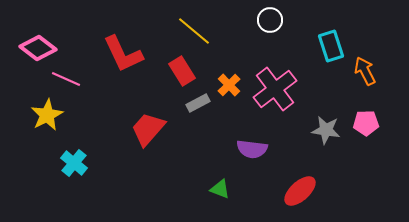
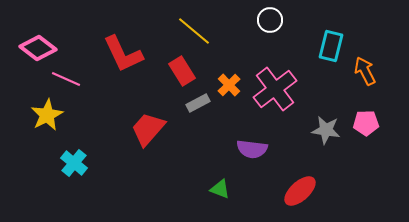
cyan rectangle: rotated 32 degrees clockwise
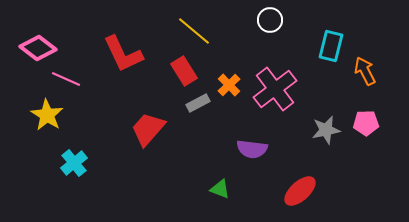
red rectangle: moved 2 px right
yellow star: rotated 12 degrees counterclockwise
gray star: rotated 20 degrees counterclockwise
cyan cross: rotated 12 degrees clockwise
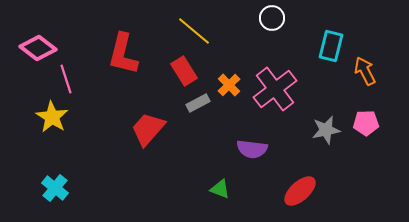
white circle: moved 2 px right, 2 px up
red L-shape: rotated 39 degrees clockwise
pink line: rotated 48 degrees clockwise
yellow star: moved 5 px right, 2 px down
cyan cross: moved 19 px left, 25 px down; rotated 12 degrees counterclockwise
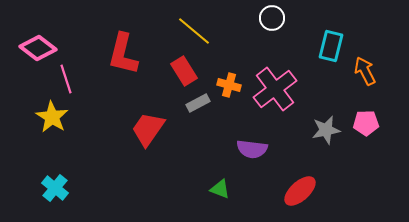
orange cross: rotated 30 degrees counterclockwise
red trapezoid: rotated 6 degrees counterclockwise
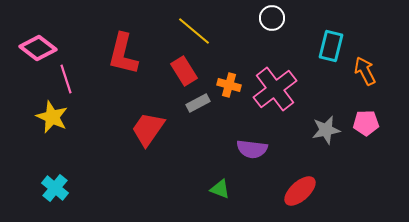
yellow star: rotated 8 degrees counterclockwise
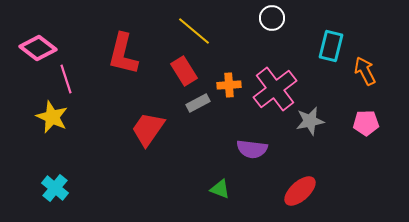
orange cross: rotated 20 degrees counterclockwise
gray star: moved 16 px left, 9 px up
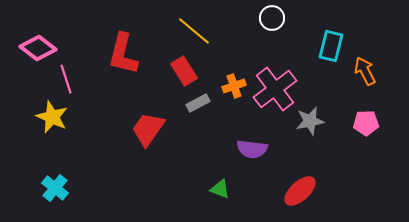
orange cross: moved 5 px right, 1 px down; rotated 15 degrees counterclockwise
